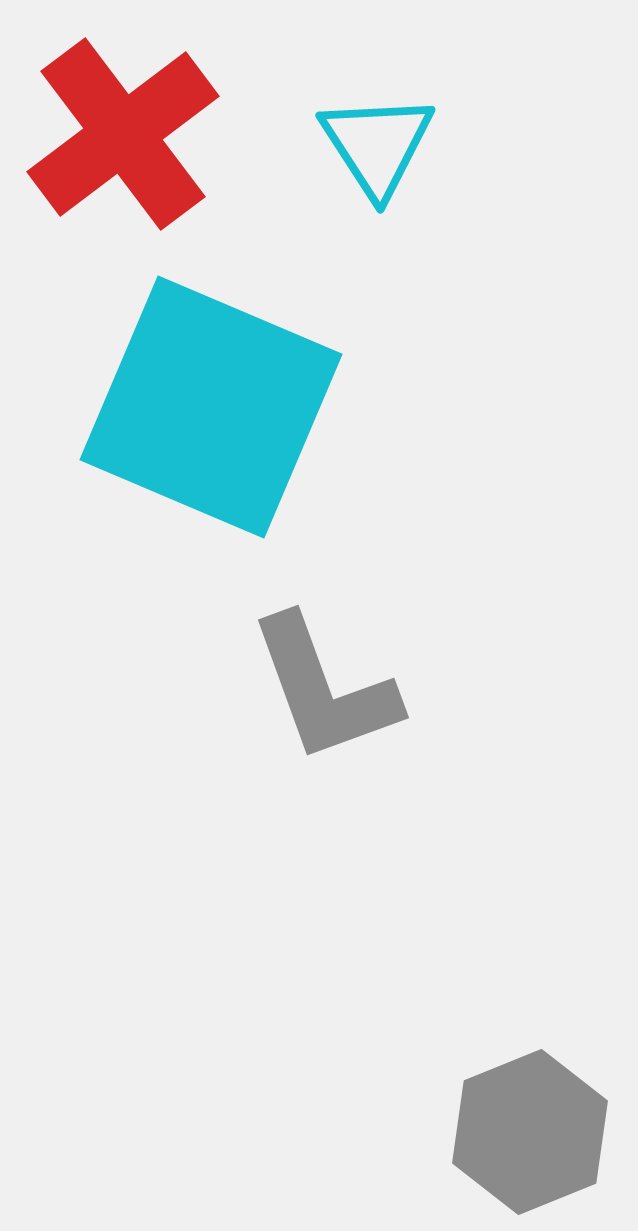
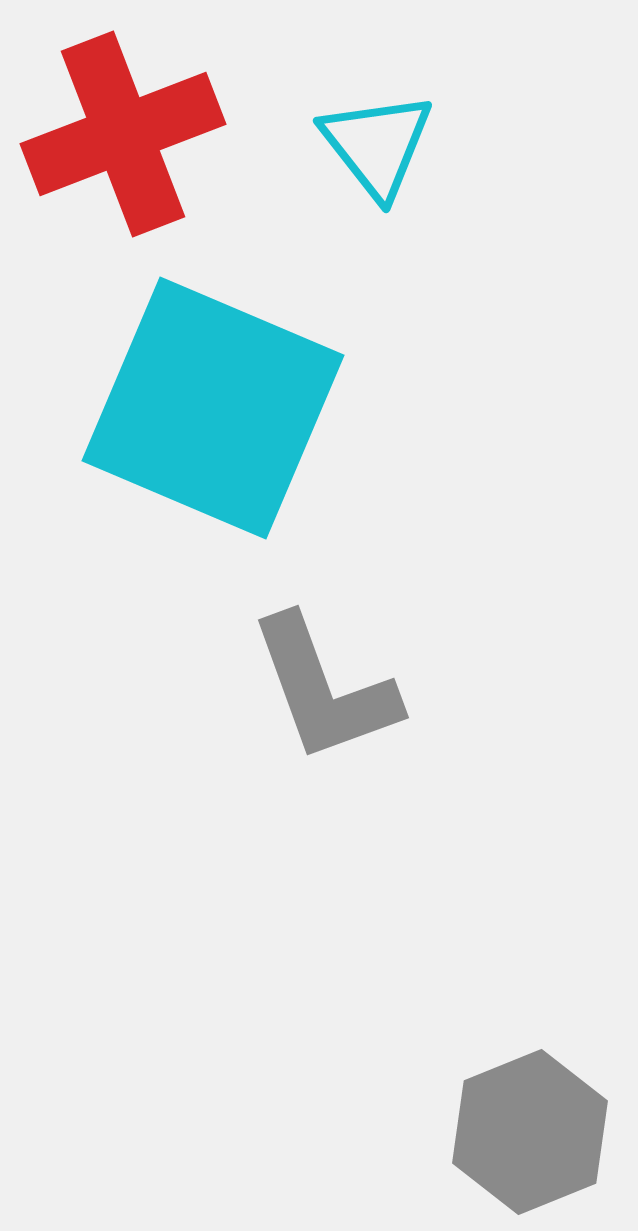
red cross: rotated 16 degrees clockwise
cyan triangle: rotated 5 degrees counterclockwise
cyan square: moved 2 px right, 1 px down
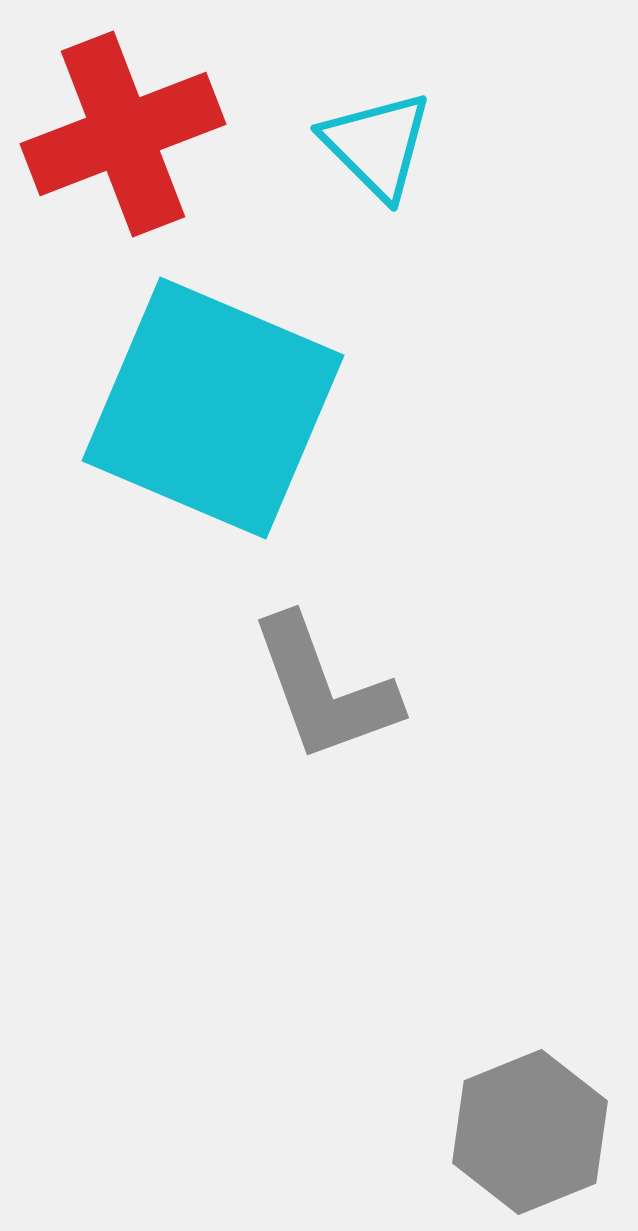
cyan triangle: rotated 7 degrees counterclockwise
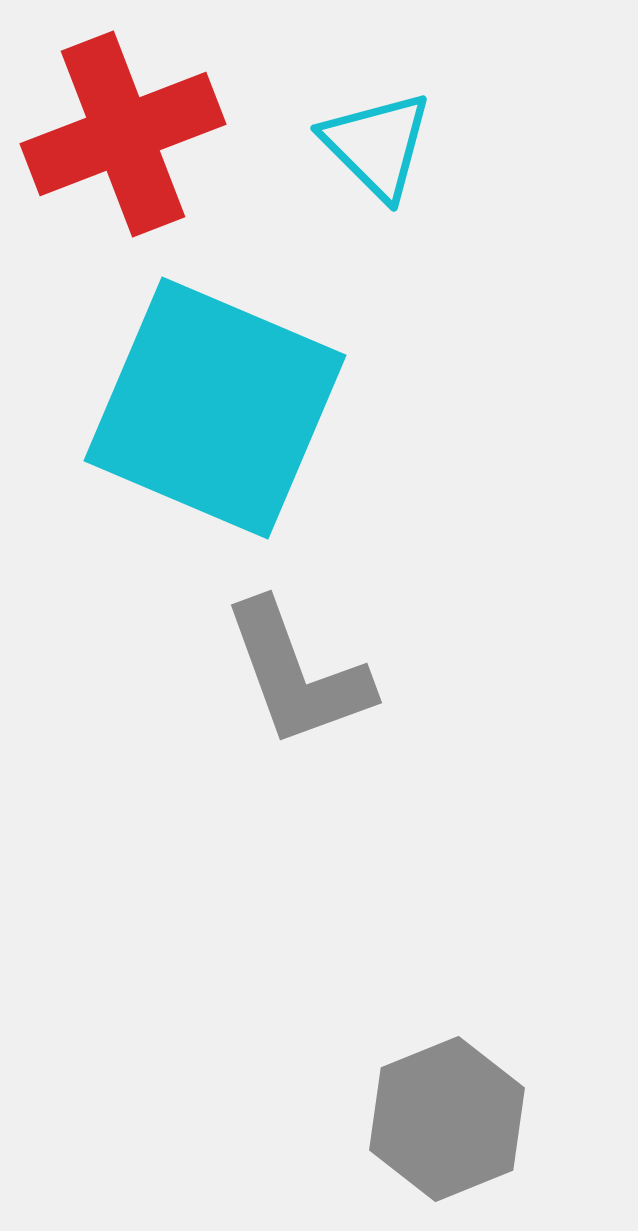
cyan square: moved 2 px right
gray L-shape: moved 27 px left, 15 px up
gray hexagon: moved 83 px left, 13 px up
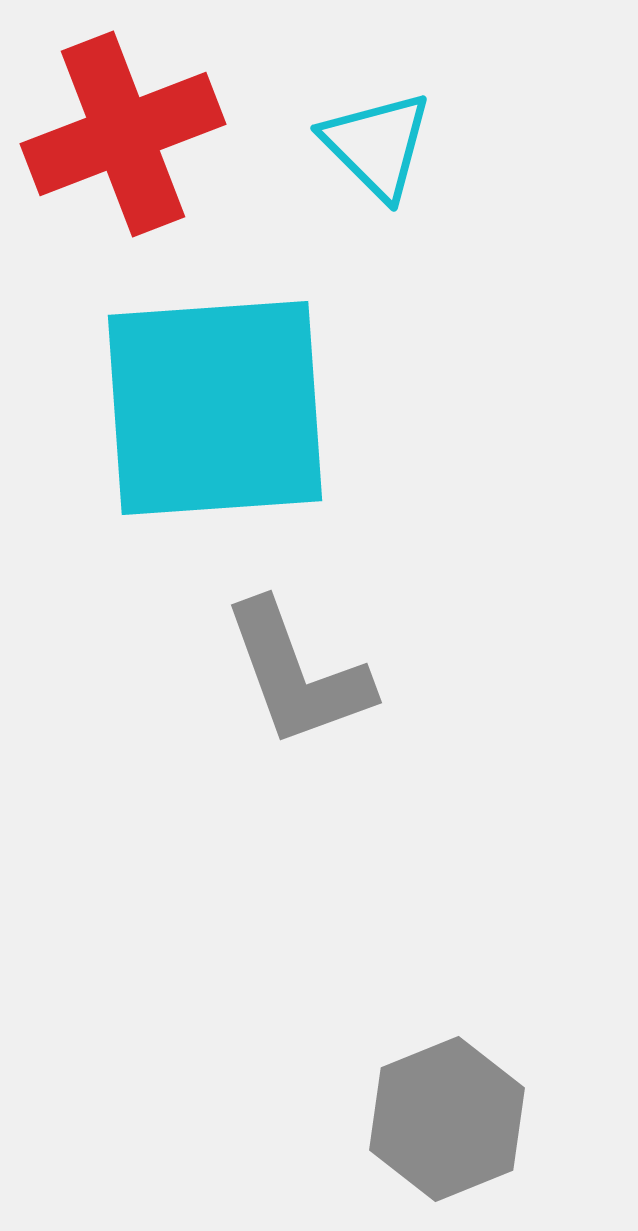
cyan square: rotated 27 degrees counterclockwise
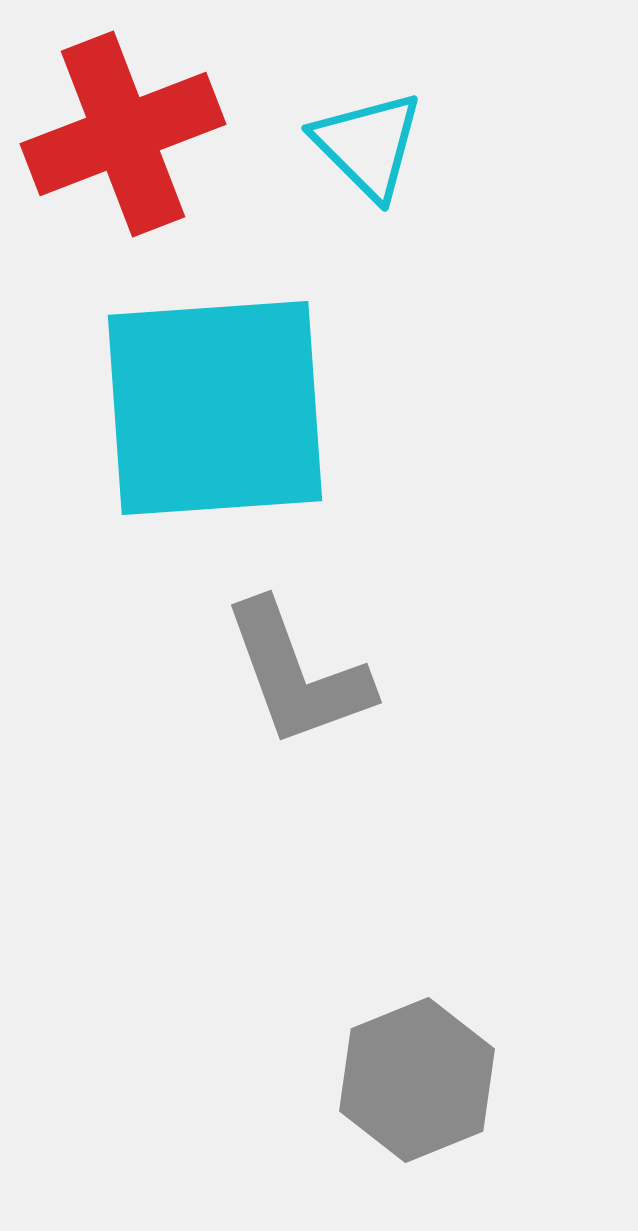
cyan triangle: moved 9 px left
gray hexagon: moved 30 px left, 39 px up
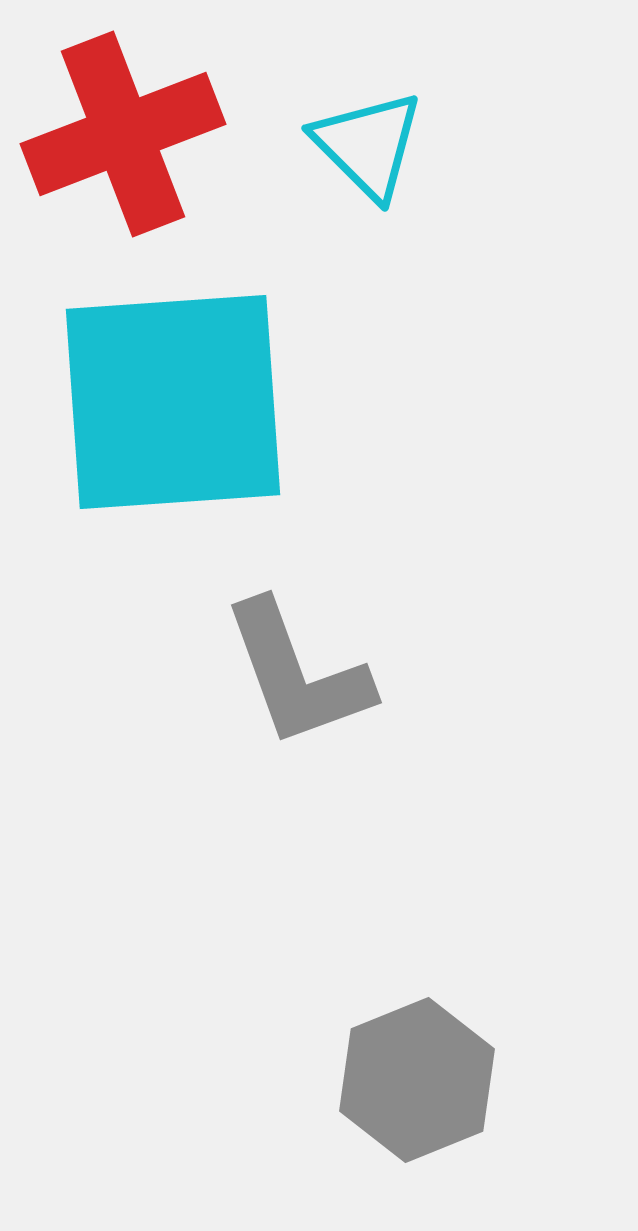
cyan square: moved 42 px left, 6 px up
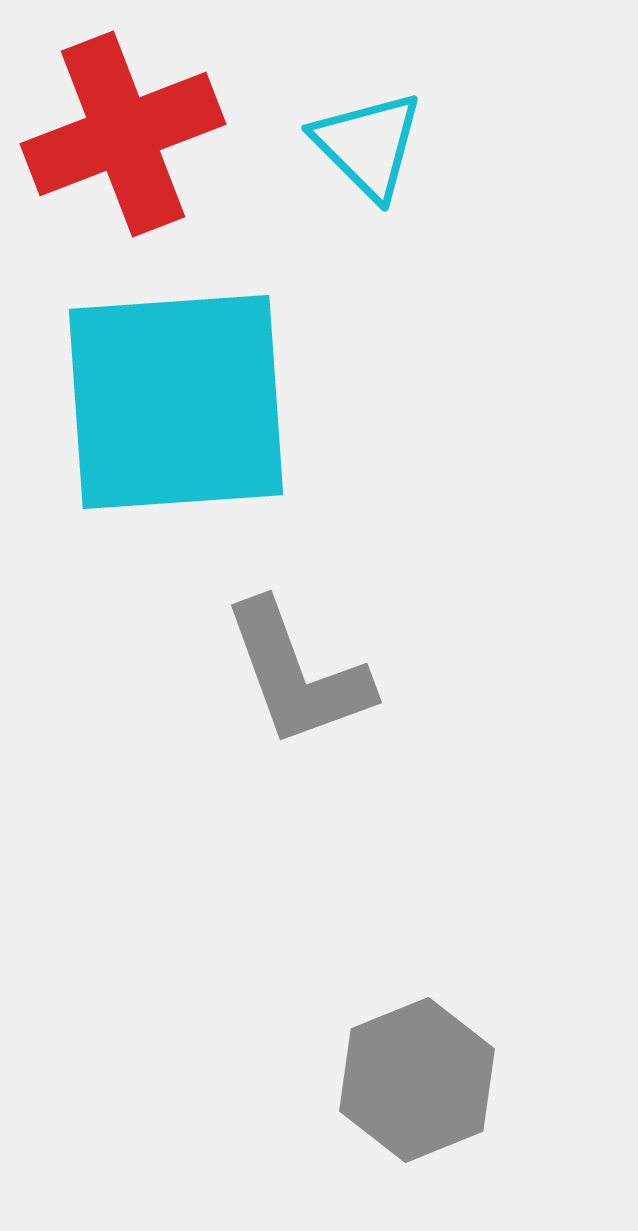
cyan square: moved 3 px right
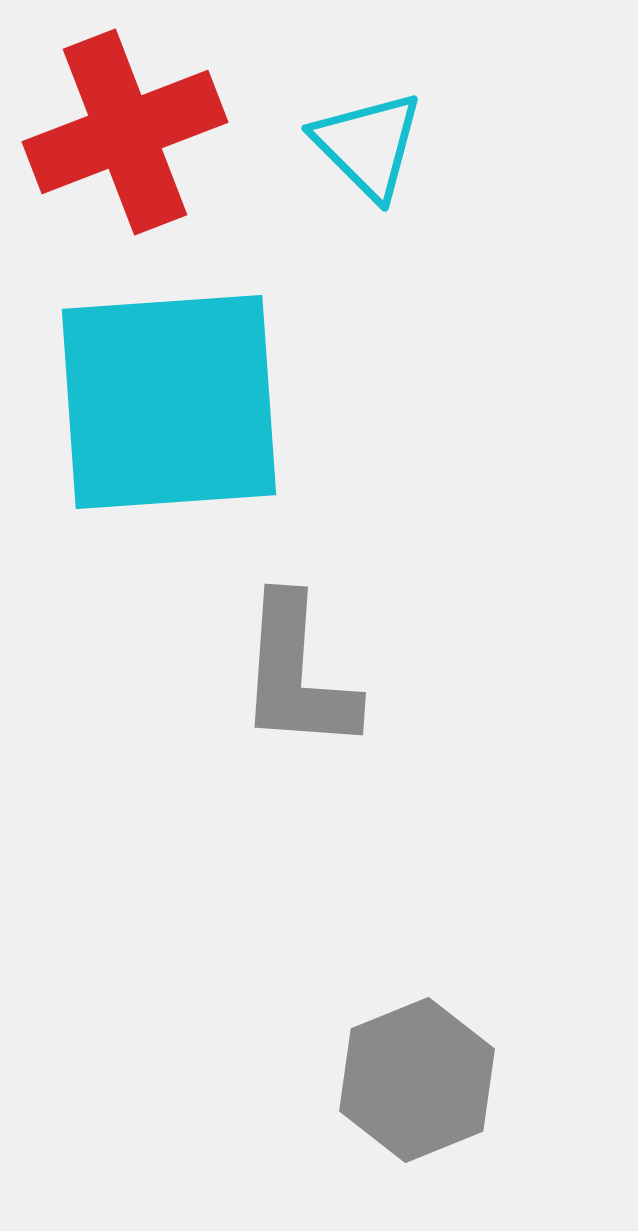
red cross: moved 2 px right, 2 px up
cyan square: moved 7 px left
gray L-shape: rotated 24 degrees clockwise
